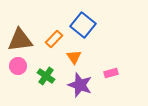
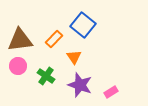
pink rectangle: moved 19 px down; rotated 16 degrees counterclockwise
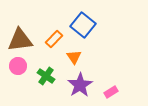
purple star: rotated 20 degrees clockwise
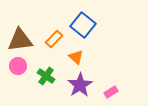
orange triangle: moved 2 px right; rotated 14 degrees counterclockwise
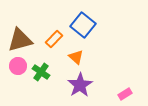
brown triangle: rotated 8 degrees counterclockwise
green cross: moved 5 px left, 4 px up
pink rectangle: moved 14 px right, 2 px down
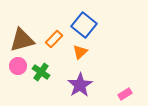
blue square: moved 1 px right
brown triangle: moved 2 px right
orange triangle: moved 4 px right, 5 px up; rotated 35 degrees clockwise
